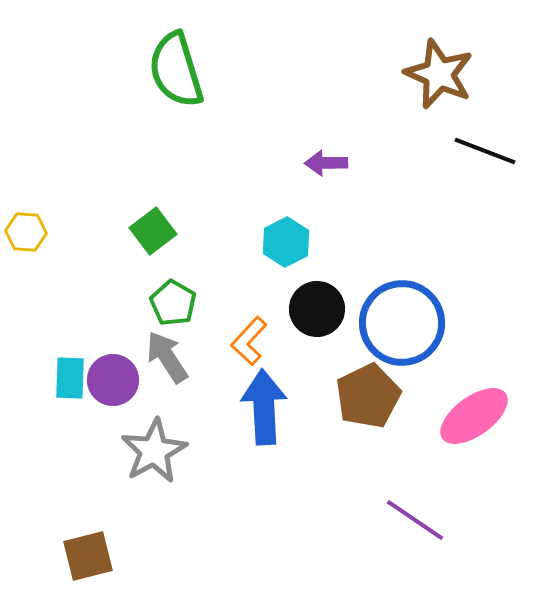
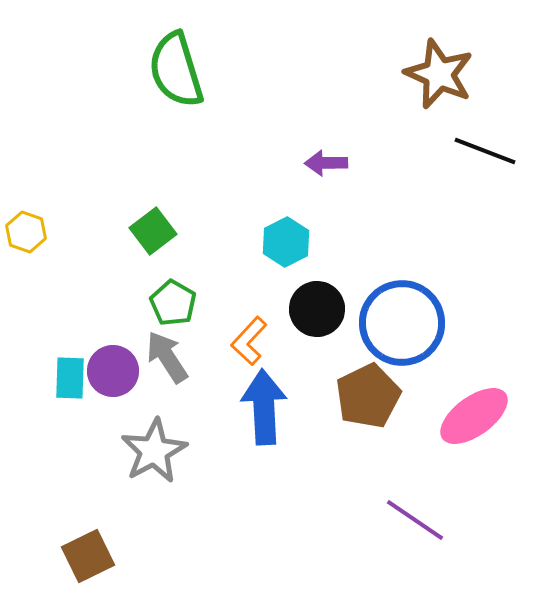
yellow hexagon: rotated 15 degrees clockwise
purple circle: moved 9 px up
brown square: rotated 12 degrees counterclockwise
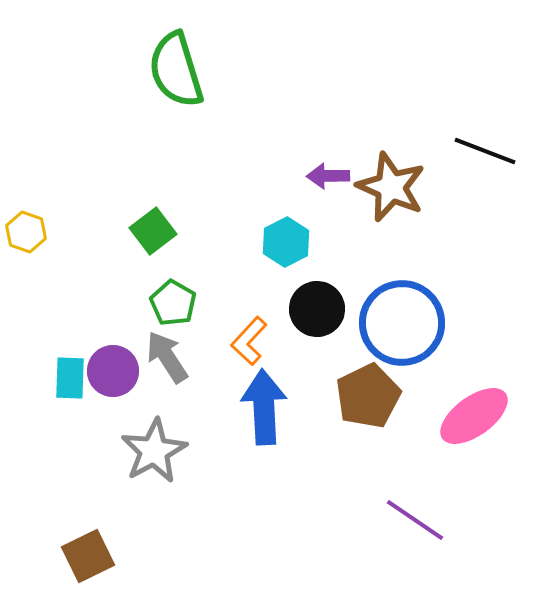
brown star: moved 48 px left, 113 px down
purple arrow: moved 2 px right, 13 px down
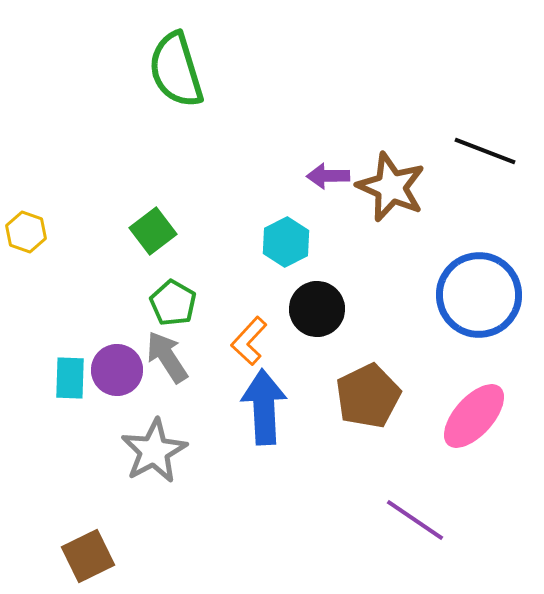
blue circle: moved 77 px right, 28 px up
purple circle: moved 4 px right, 1 px up
pink ellipse: rotated 12 degrees counterclockwise
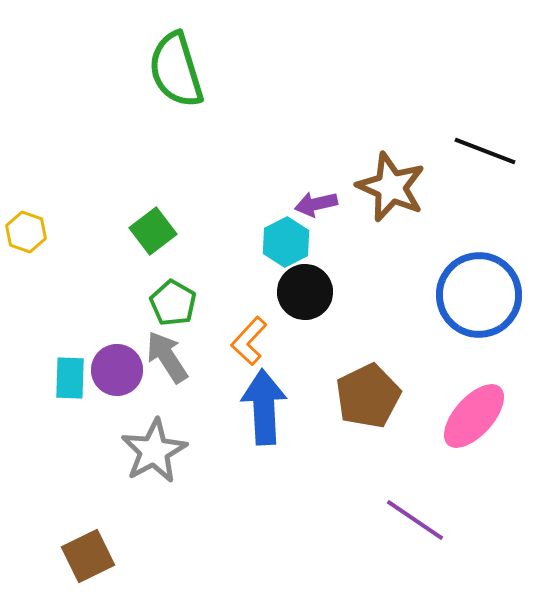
purple arrow: moved 12 px left, 28 px down; rotated 12 degrees counterclockwise
black circle: moved 12 px left, 17 px up
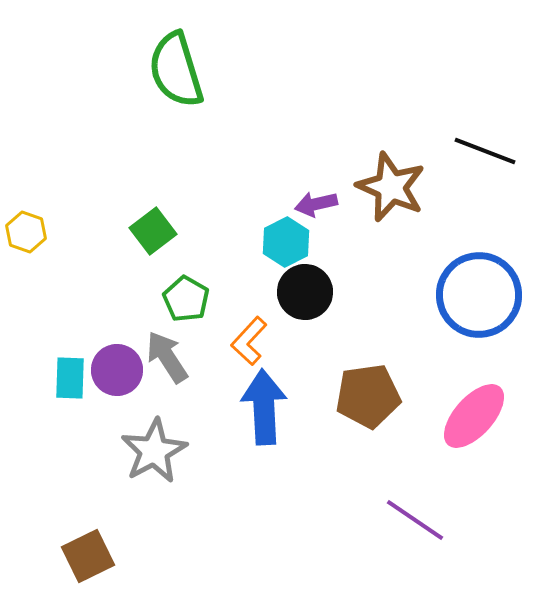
green pentagon: moved 13 px right, 4 px up
brown pentagon: rotated 18 degrees clockwise
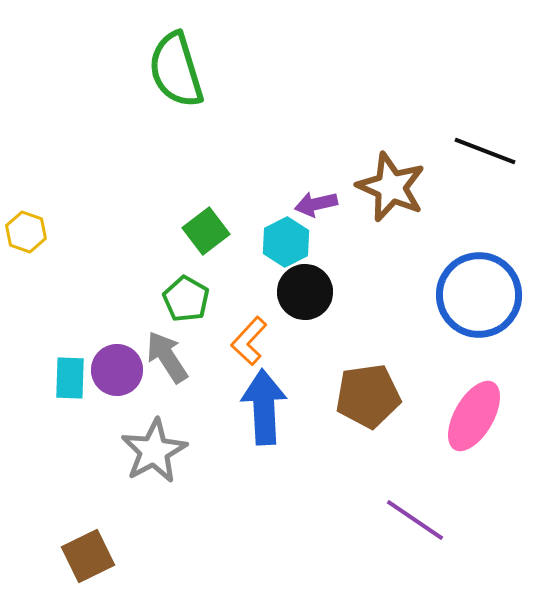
green square: moved 53 px right
pink ellipse: rotated 12 degrees counterclockwise
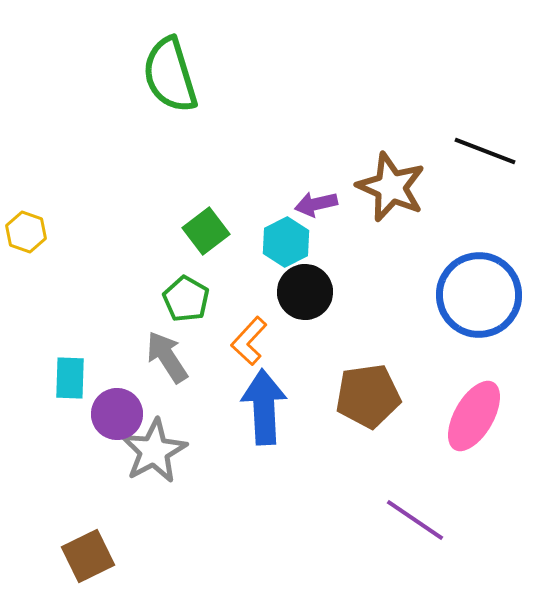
green semicircle: moved 6 px left, 5 px down
purple circle: moved 44 px down
